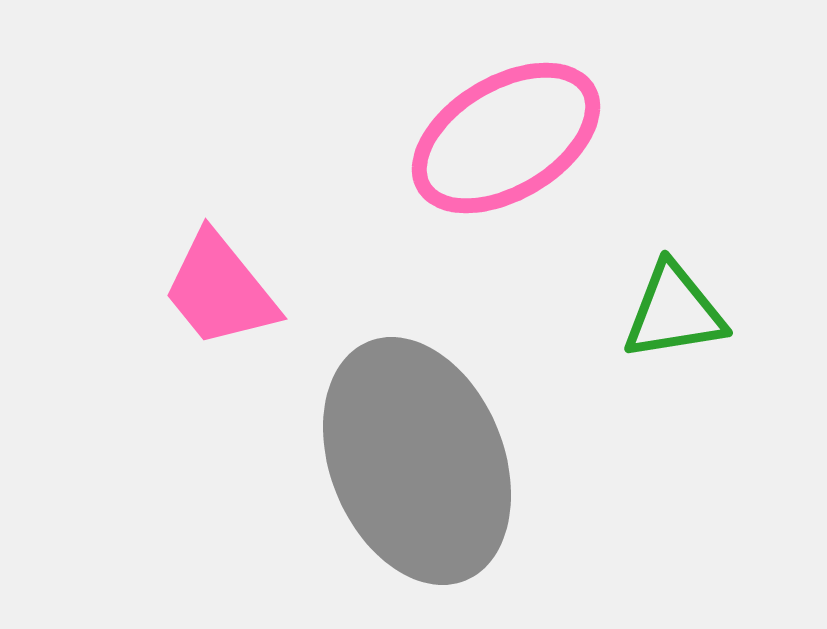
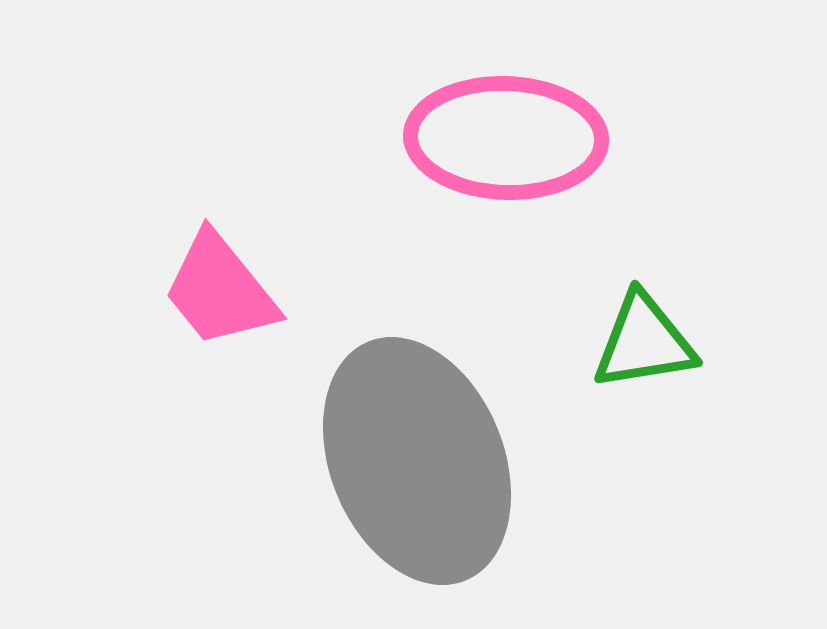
pink ellipse: rotated 33 degrees clockwise
green triangle: moved 30 px left, 30 px down
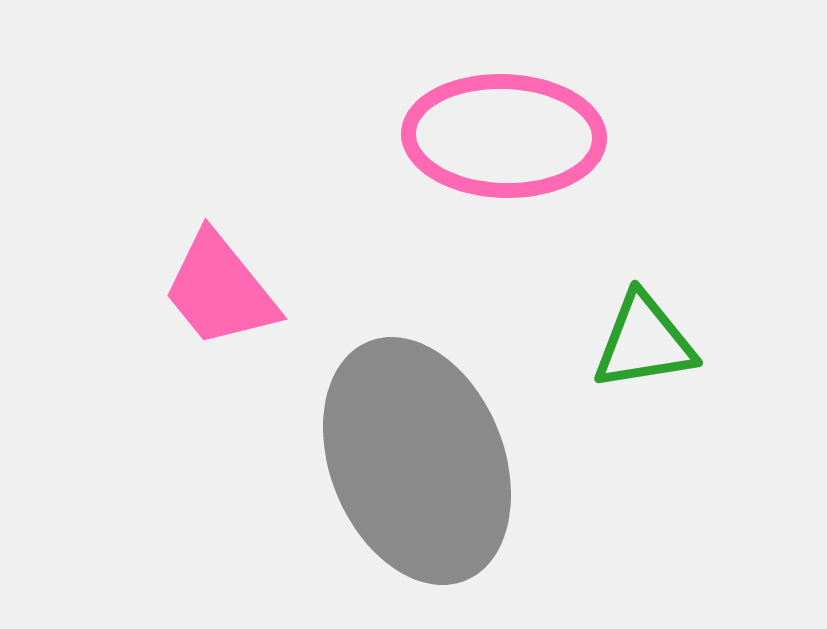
pink ellipse: moved 2 px left, 2 px up
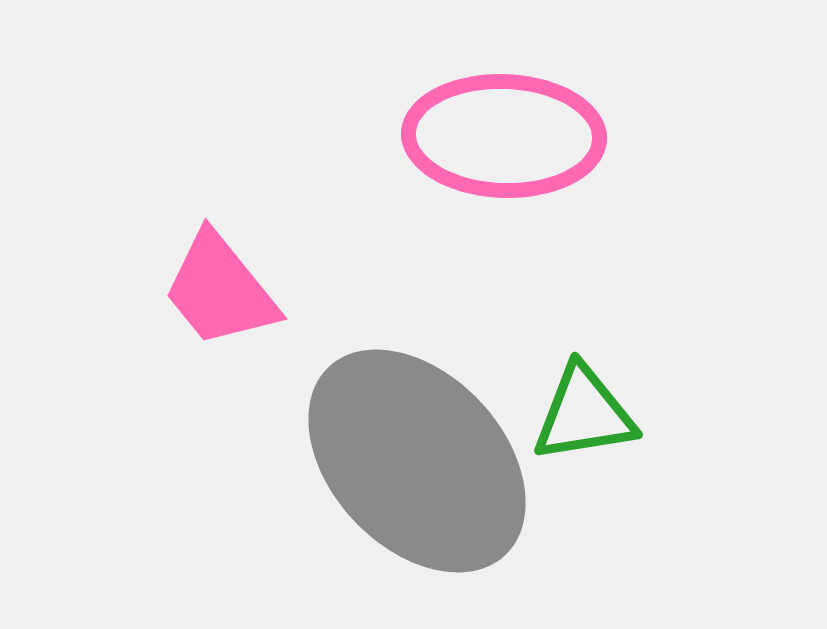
green triangle: moved 60 px left, 72 px down
gray ellipse: rotated 21 degrees counterclockwise
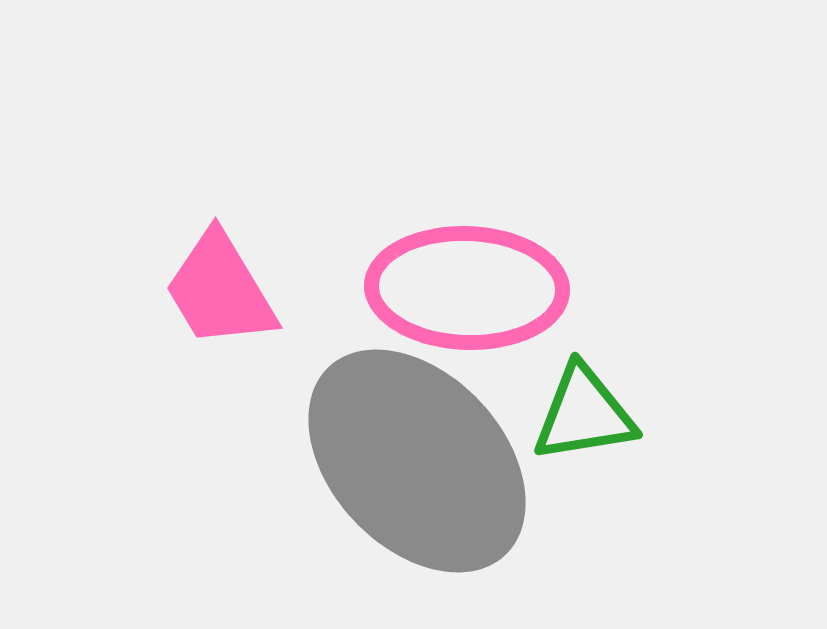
pink ellipse: moved 37 px left, 152 px down
pink trapezoid: rotated 8 degrees clockwise
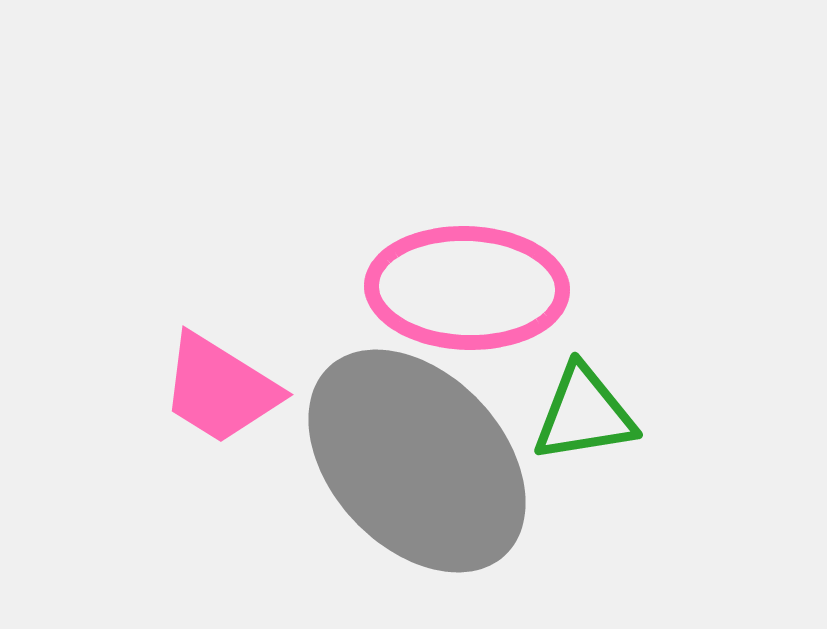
pink trapezoid: moved 99 px down; rotated 27 degrees counterclockwise
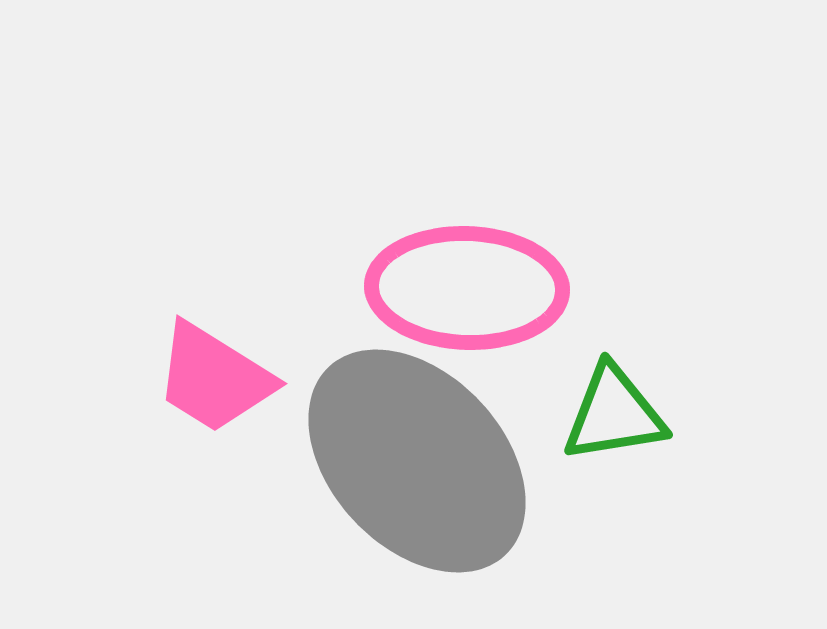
pink trapezoid: moved 6 px left, 11 px up
green triangle: moved 30 px right
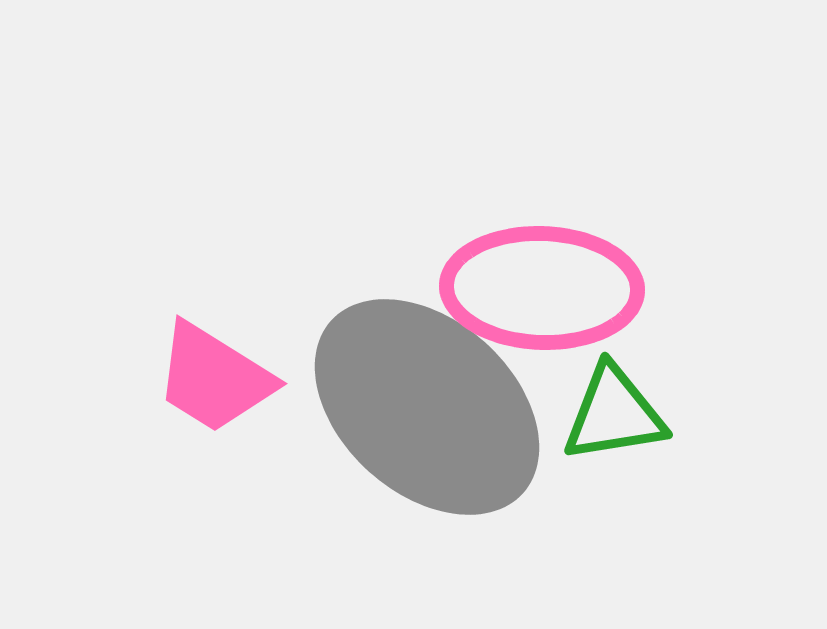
pink ellipse: moved 75 px right
gray ellipse: moved 10 px right, 54 px up; rotated 5 degrees counterclockwise
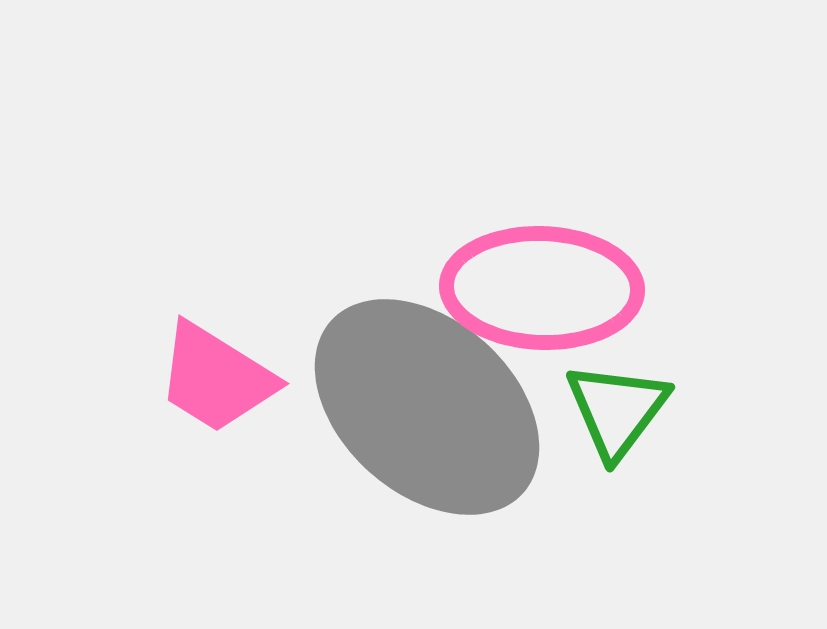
pink trapezoid: moved 2 px right
green triangle: moved 3 px right, 4 px up; rotated 44 degrees counterclockwise
